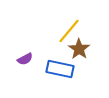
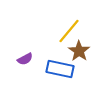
brown star: moved 2 px down
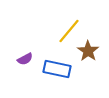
brown star: moved 9 px right
blue rectangle: moved 3 px left
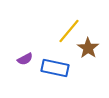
brown star: moved 3 px up
blue rectangle: moved 2 px left, 1 px up
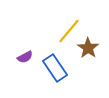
purple semicircle: moved 2 px up
blue rectangle: rotated 44 degrees clockwise
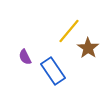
purple semicircle: rotated 91 degrees clockwise
blue rectangle: moved 2 px left, 3 px down
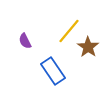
brown star: moved 1 px up
purple semicircle: moved 16 px up
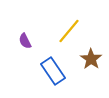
brown star: moved 3 px right, 12 px down
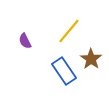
blue rectangle: moved 11 px right
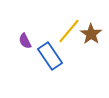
brown star: moved 25 px up
blue rectangle: moved 14 px left, 15 px up
